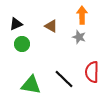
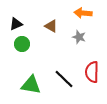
orange arrow: moved 1 px right, 2 px up; rotated 84 degrees counterclockwise
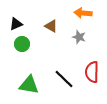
green triangle: moved 2 px left
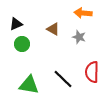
brown triangle: moved 2 px right, 3 px down
black line: moved 1 px left
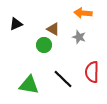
green circle: moved 22 px right, 1 px down
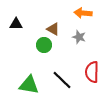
black triangle: rotated 24 degrees clockwise
black line: moved 1 px left, 1 px down
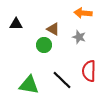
red semicircle: moved 3 px left, 1 px up
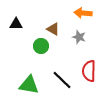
green circle: moved 3 px left, 1 px down
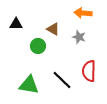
green circle: moved 3 px left
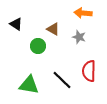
black triangle: rotated 32 degrees clockwise
